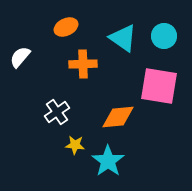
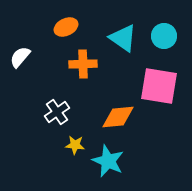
cyan star: rotated 12 degrees counterclockwise
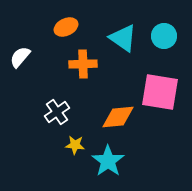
pink square: moved 1 px right, 6 px down
cyan star: rotated 12 degrees clockwise
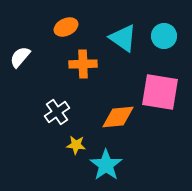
yellow star: moved 1 px right
cyan star: moved 2 px left, 4 px down
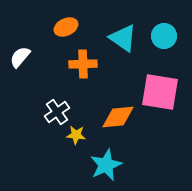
yellow star: moved 10 px up
cyan star: rotated 12 degrees clockwise
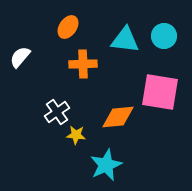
orange ellipse: moved 2 px right; rotated 30 degrees counterclockwise
cyan triangle: moved 2 px right, 2 px down; rotated 28 degrees counterclockwise
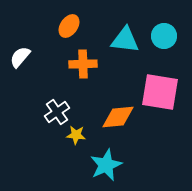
orange ellipse: moved 1 px right, 1 px up
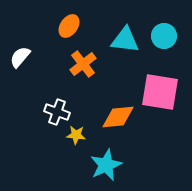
orange cross: rotated 36 degrees counterclockwise
white cross: rotated 35 degrees counterclockwise
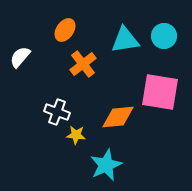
orange ellipse: moved 4 px left, 4 px down
cyan triangle: rotated 16 degrees counterclockwise
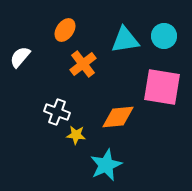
pink square: moved 2 px right, 5 px up
